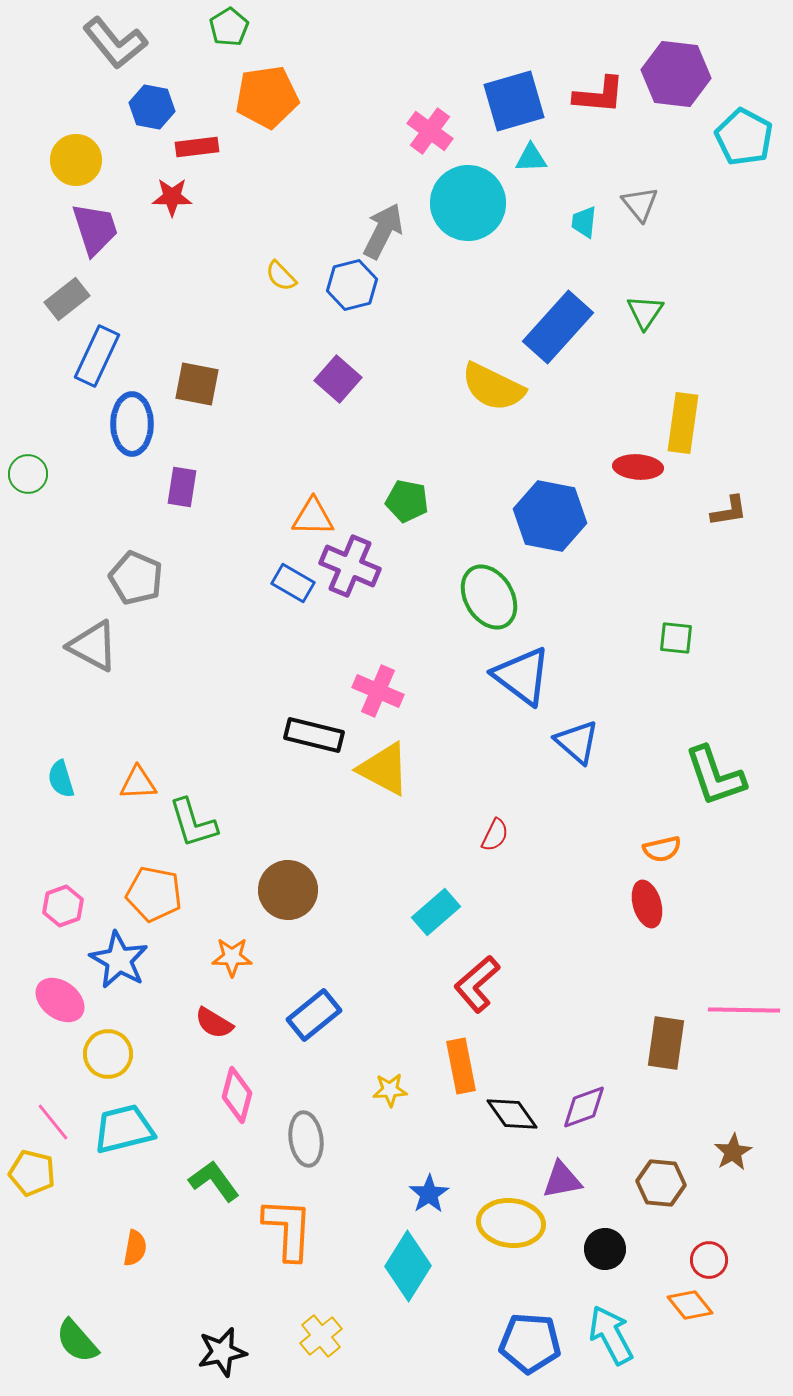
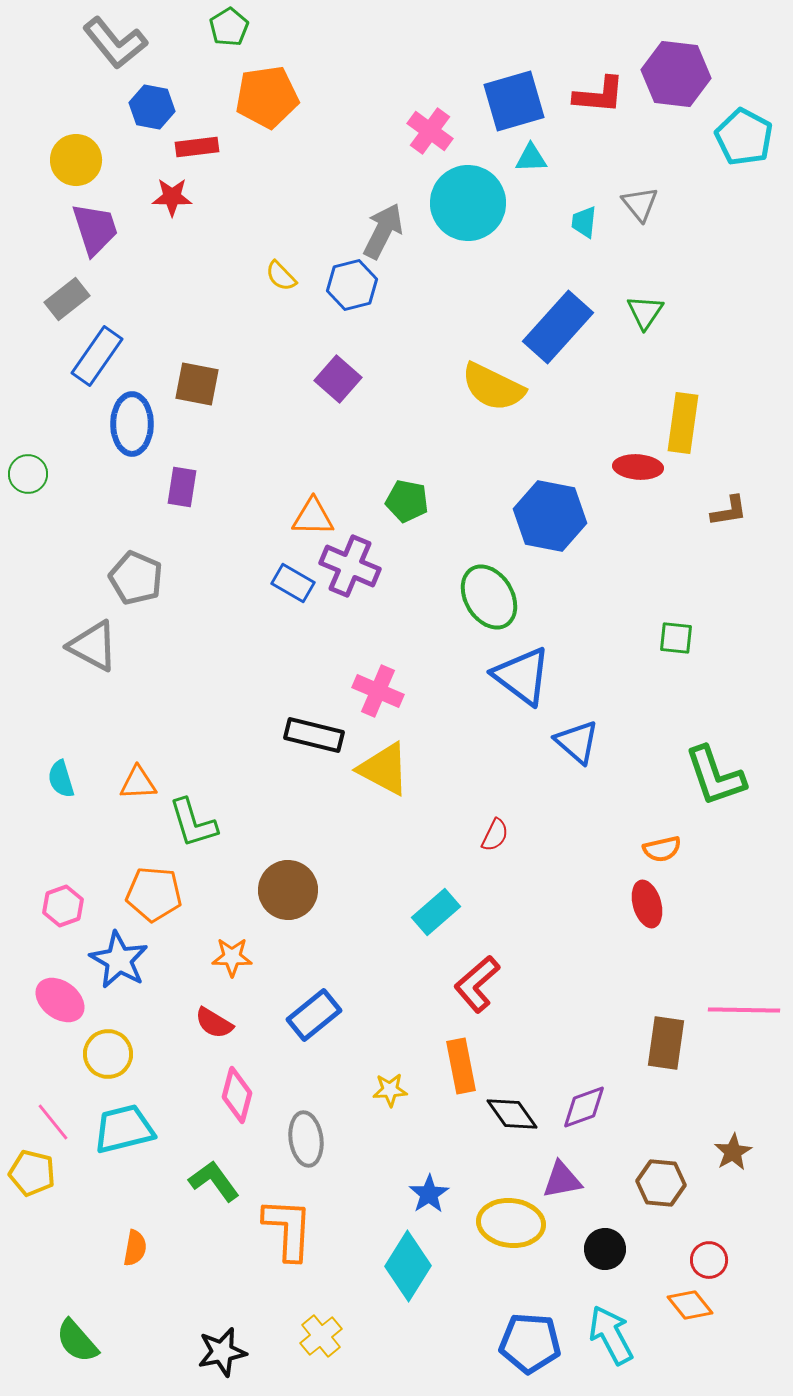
blue rectangle at (97, 356): rotated 10 degrees clockwise
orange pentagon at (154, 894): rotated 6 degrees counterclockwise
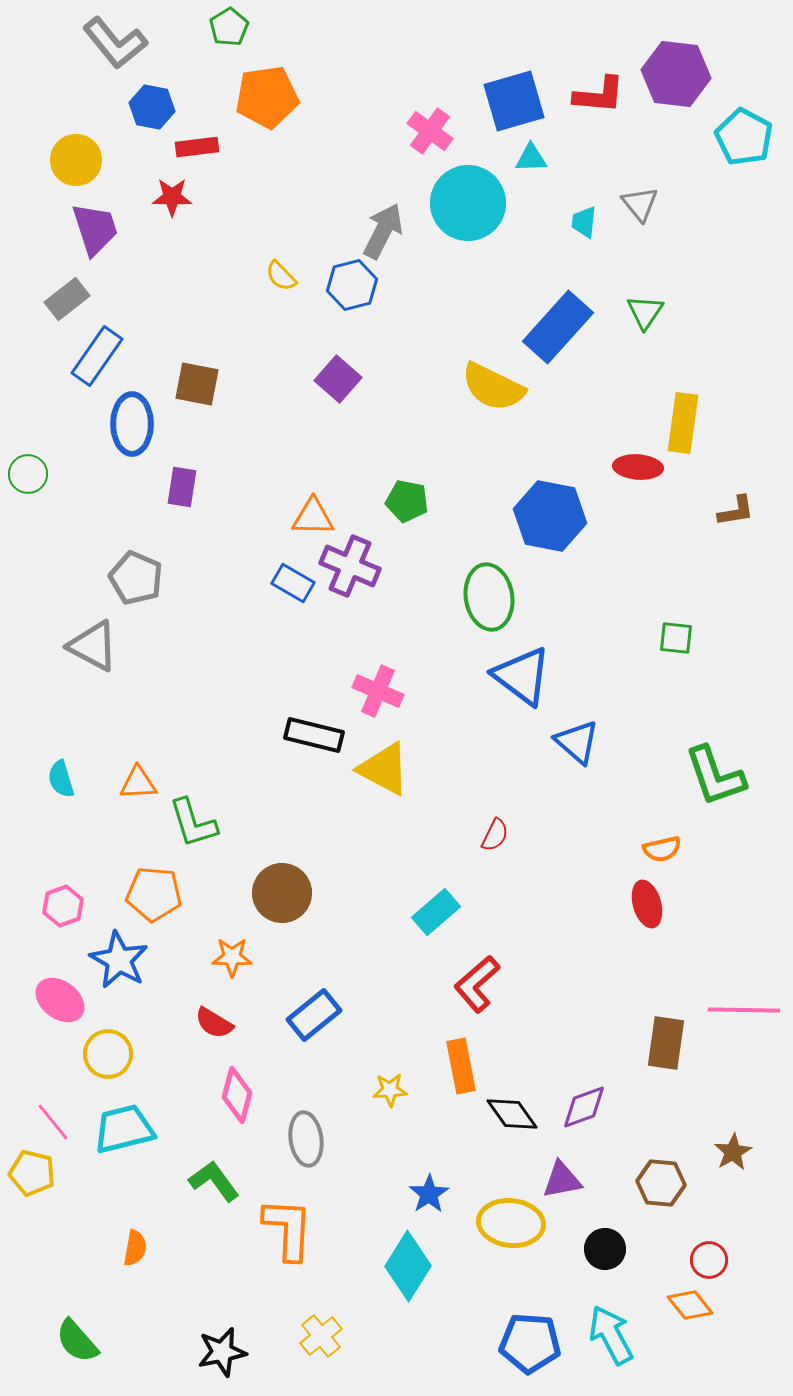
brown L-shape at (729, 511): moved 7 px right
green ellipse at (489, 597): rotated 22 degrees clockwise
brown circle at (288, 890): moved 6 px left, 3 px down
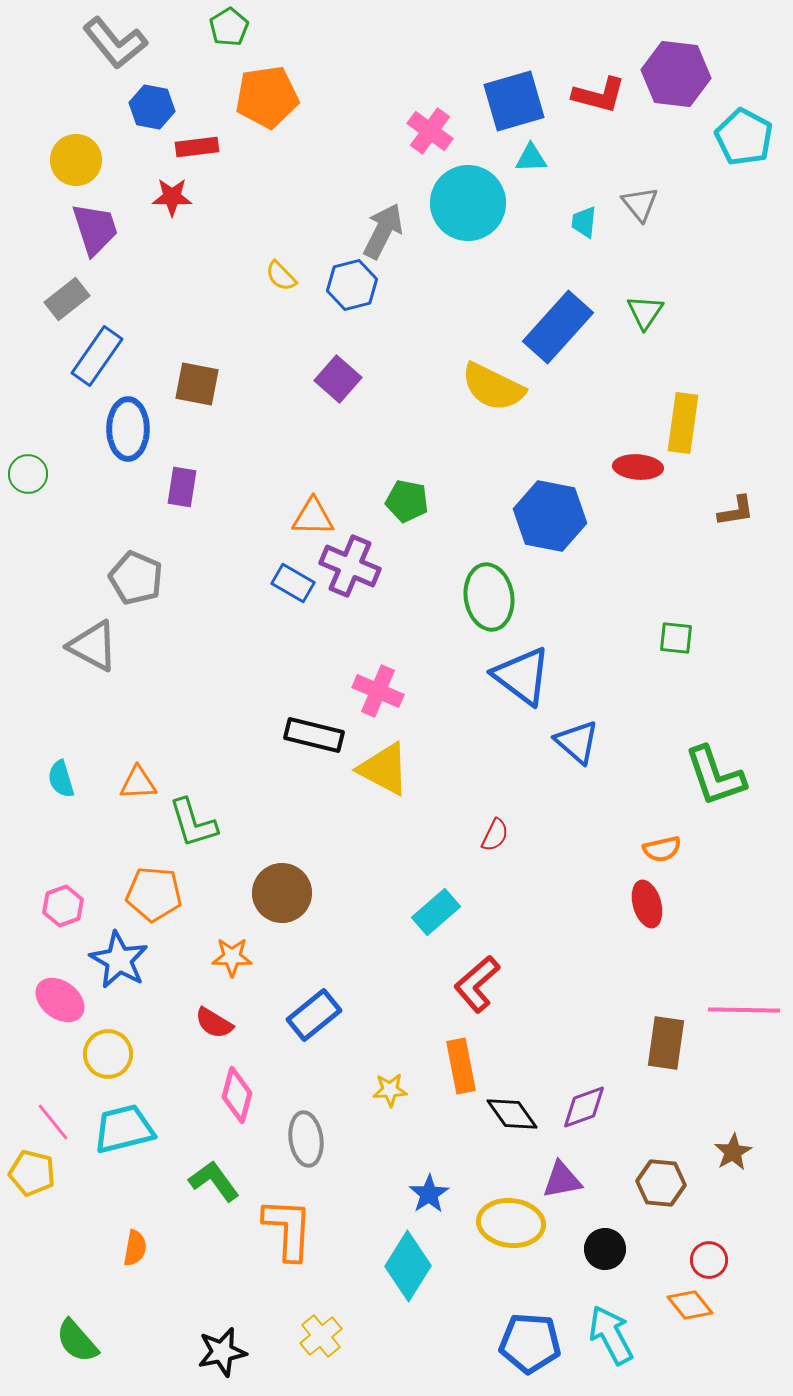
red L-shape at (599, 95): rotated 10 degrees clockwise
blue ellipse at (132, 424): moved 4 px left, 5 px down
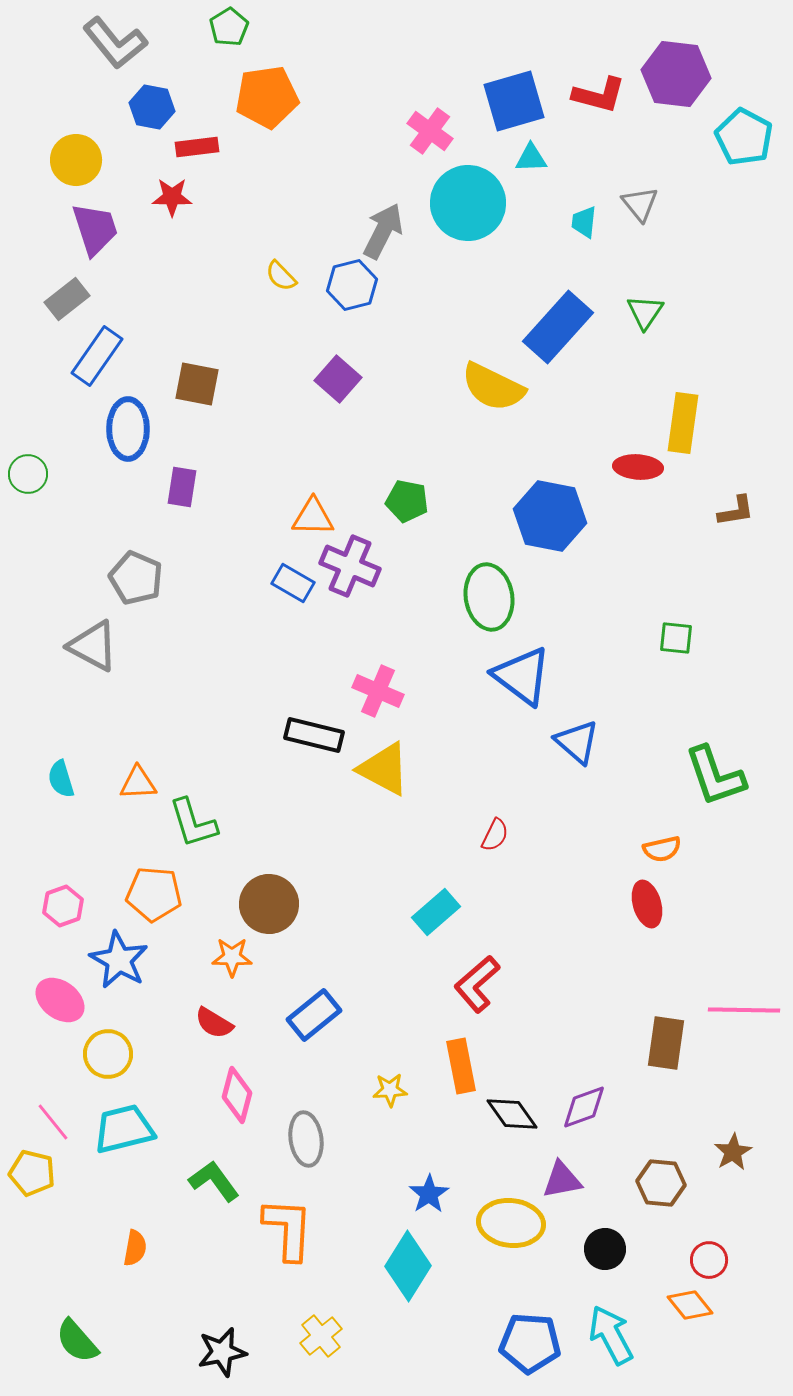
brown circle at (282, 893): moved 13 px left, 11 px down
